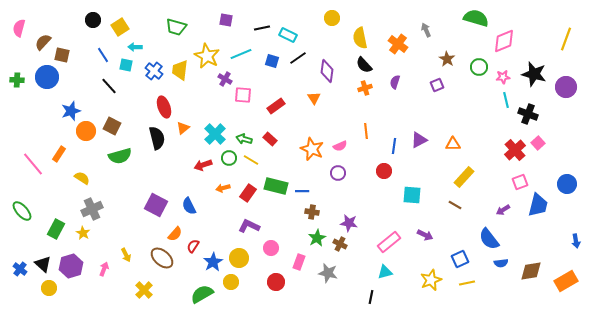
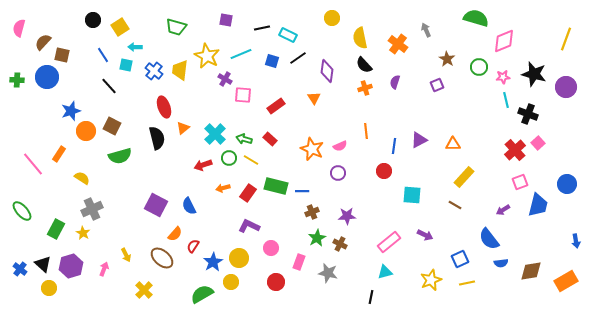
brown cross at (312, 212): rotated 32 degrees counterclockwise
purple star at (349, 223): moved 2 px left, 7 px up; rotated 12 degrees counterclockwise
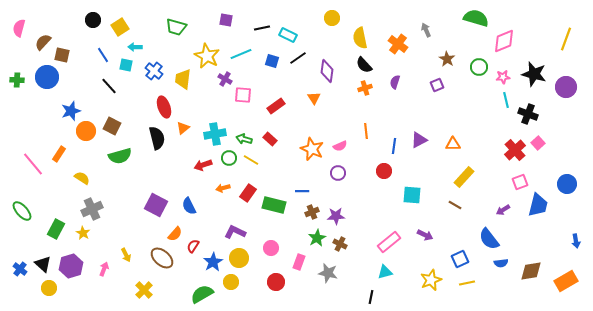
yellow trapezoid at (180, 70): moved 3 px right, 9 px down
cyan cross at (215, 134): rotated 35 degrees clockwise
green rectangle at (276, 186): moved 2 px left, 19 px down
purple star at (347, 216): moved 11 px left
purple L-shape at (249, 226): moved 14 px left, 6 px down
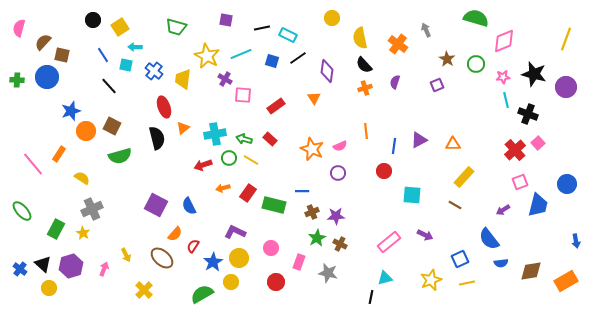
green circle at (479, 67): moved 3 px left, 3 px up
cyan triangle at (385, 272): moved 6 px down
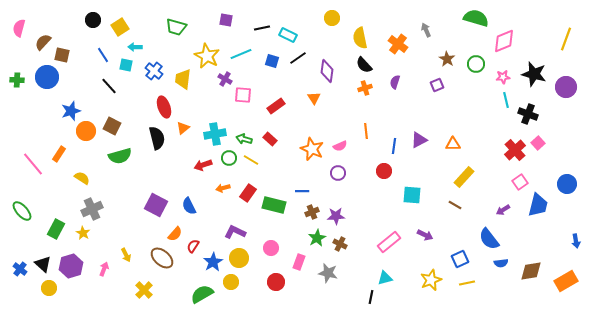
pink square at (520, 182): rotated 14 degrees counterclockwise
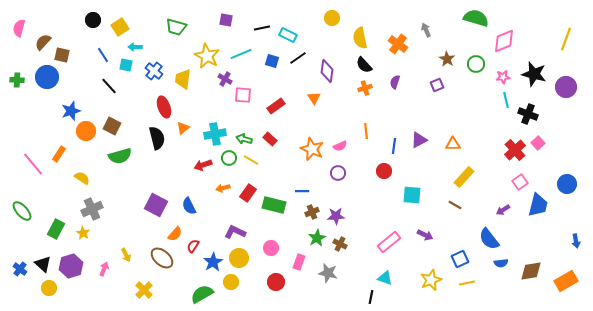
cyan triangle at (385, 278): rotated 35 degrees clockwise
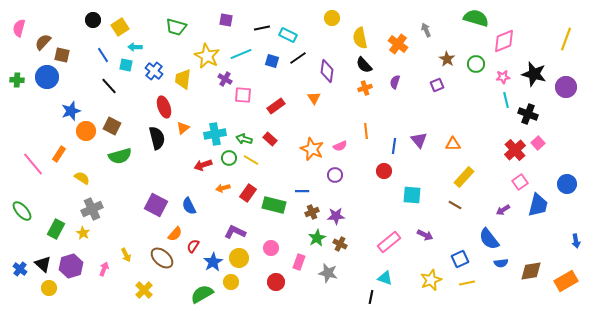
purple triangle at (419, 140): rotated 42 degrees counterclockwise
purple circle at (338, 173): moved 3 px left, 2 px down
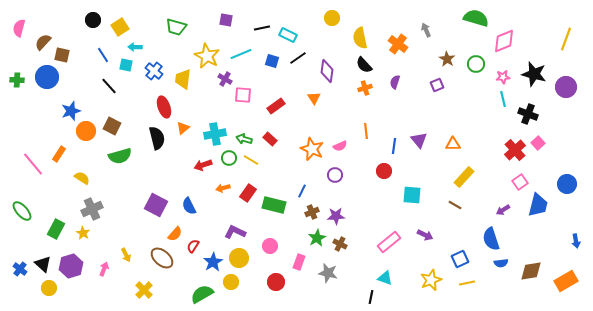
cyan line at (506, 100): moved 3 px left, 1 px up
blue line at (302, 191): rotated 64 degrees counterclockwise
blue semicircle at (489, 239): moved 2 px right; rotated 20 degrees clockwise
pink circle at (271, 248): moved 1 px left, 2 px up
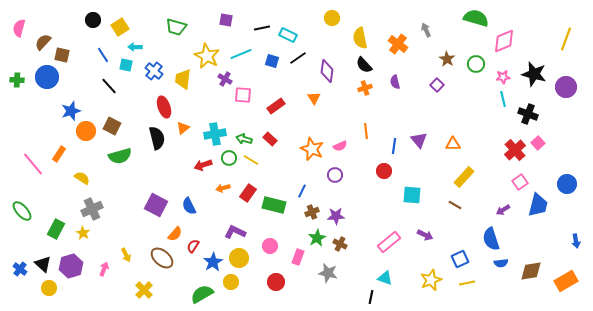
purple semicircle at (395, 82): rotated 32 degrees counterclockwise
purple square at (437, 85): rotated 24 degrees counterclockwise
pink rectangle at (299, 262): moved 1 px left, 5 px up
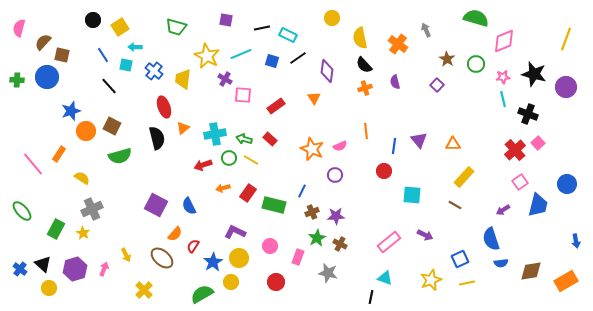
purple hexagon at (71, 266): moved 4 px right, 3 px down
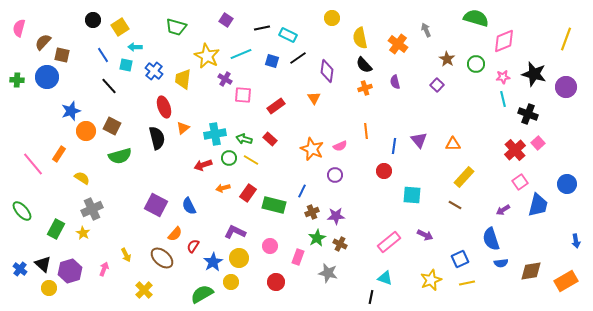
purple square at (226, 20): rotated 24 degrees clockwise
purple hexagon at (75, 269): moved 5 px left, 2 px down
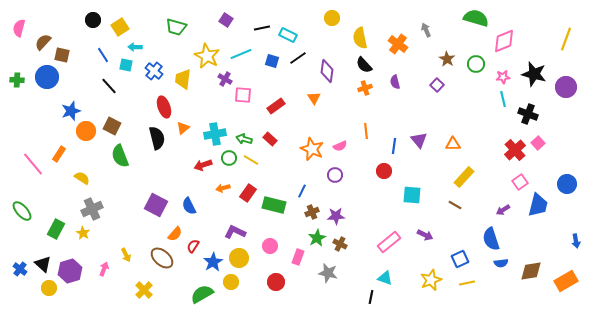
green semicircle at (120, 156): rotated 85 degrees clockwise
